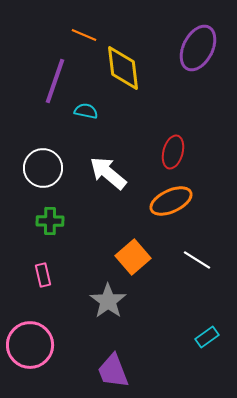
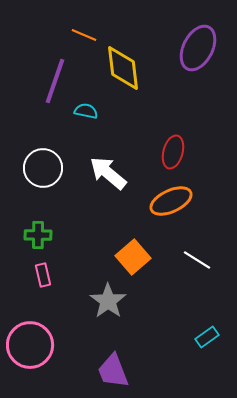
green cross: moved 12 px left, 14 px down
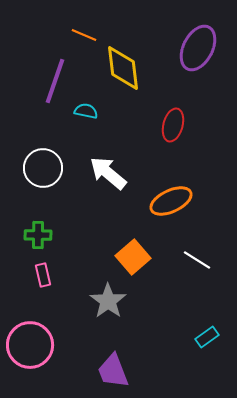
red ellipse: moved 27 px up
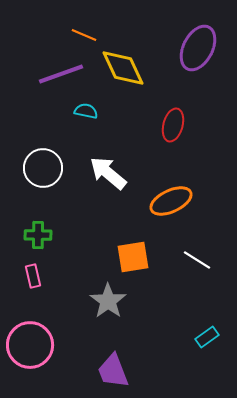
yellow diamond: rotated 18 degrees counterclockwise
purple line: moved 6 px right, 7 px up; rotated 51 degrees clockwise
orange square: rotated 32 degrees clockwise
pink rectangle: moved 10 px left, 1 px down
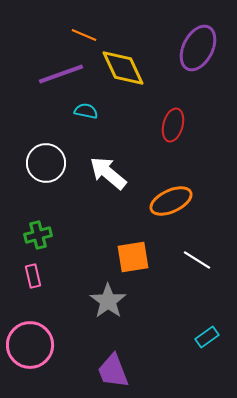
white circle: moved 3 px right, 5 px up
green cross: rotated 16 degrees counterclockwise
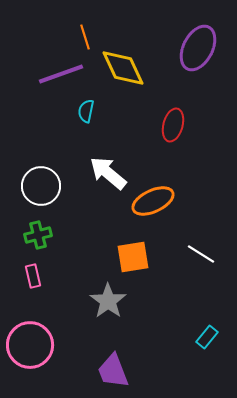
orange line: moved 1 px right, 2 px down; rotated 50 degrees clockwise
cyan semicircle: rotated 90 degrees counterclockwise
white circle: moved 5 px left, 23 px down
orange ellipse: moved 18 px left
white line: moved 4 px right, 6 px up
cyan rectangle: rotated 15 degrees counterclockwise
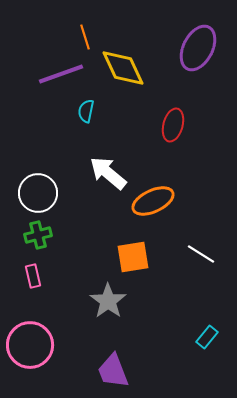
white circle: moved 3 px left, 7 px down
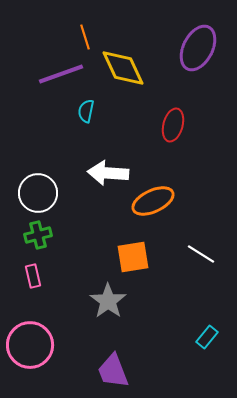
white arrow: rotated 36 degrees counterclockwise
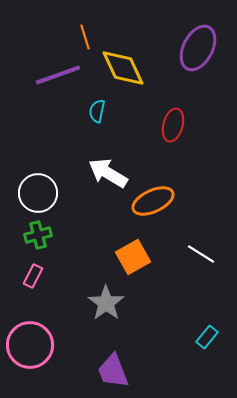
purple line: moved 3 px left, 1 px down
cyan semicircle: moved 11 px right
white arrow: rotated 27 degrees clockwise
orange square: rotated 20 degrees counterclockwise
pink rectangle: rotated 40 degrees clockwise
gray star: moved 2 px left, 2 px down
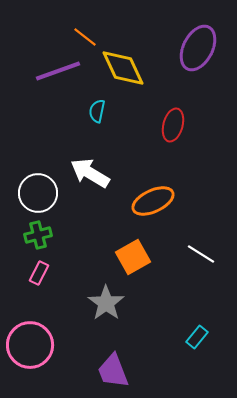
orange line: rotated 35 degrees counterclockwise
purple line: moved 4 px up
white arrow: moved 18 px left
pink rectangle: moved 6 px right, 3 px up
cyan rectangle: moved 10 px left
